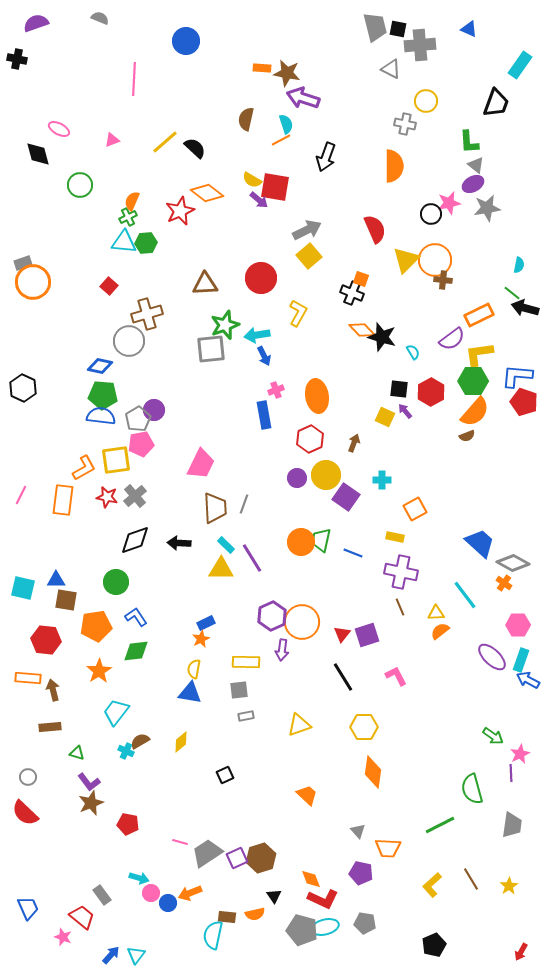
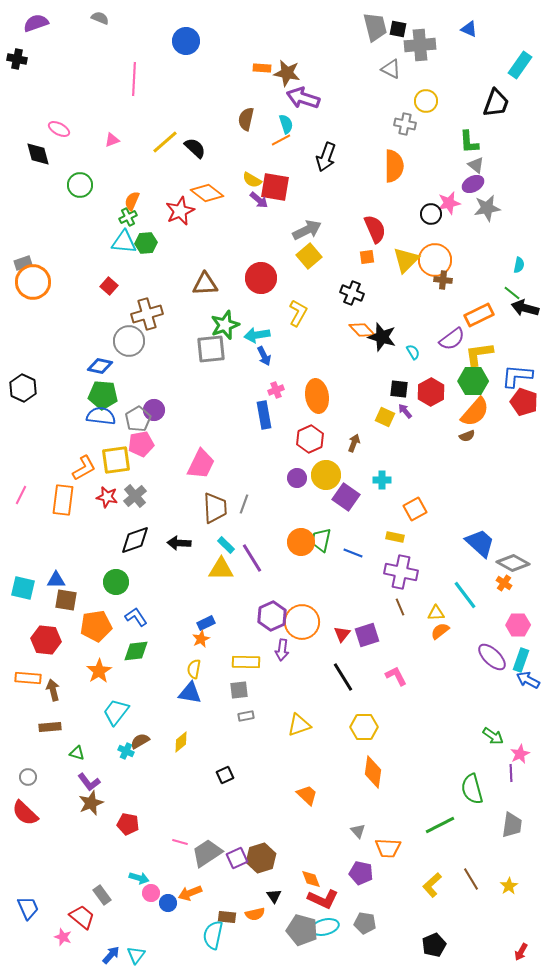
orange square at (361, 279): moved 6 px right, 22 px up; rotated 28 degrees counterclockwise
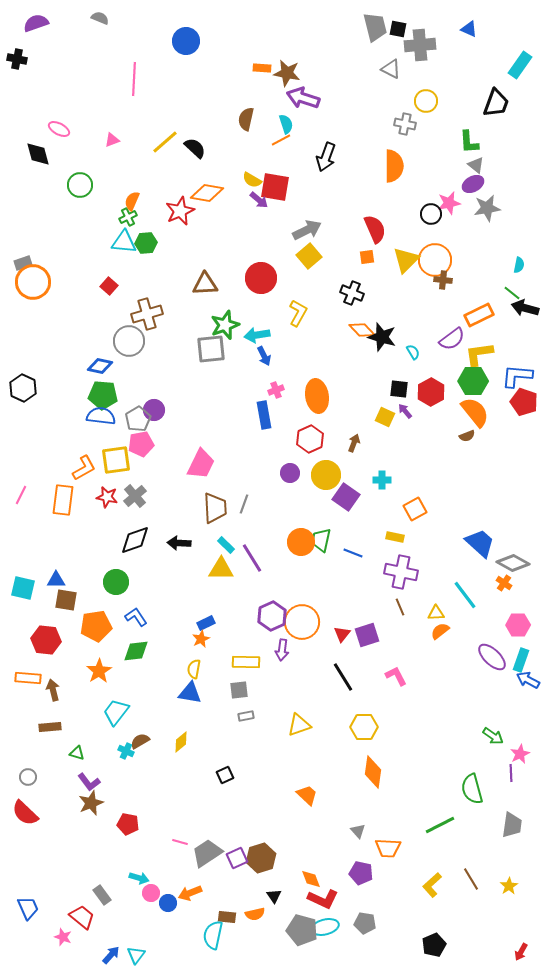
orange diamond at (207, 193): rotated 28 degrees counterclockwise
orange semicircle at (475, 412): rotated 80 degrees counterclockwise
purple circle at (297, 478): moved 7 px left, 5 px up
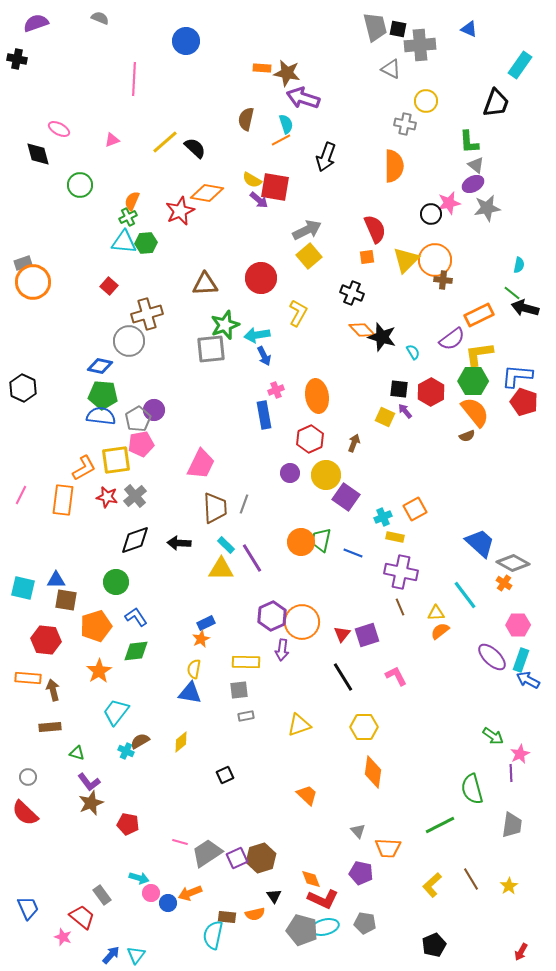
cyan cross at (382, 480): moved 1 px right, 37 px down; rotated 24 degrees counterclockwise
orange pentagon at (96, 626): rotated 8 degrees counterclockwise
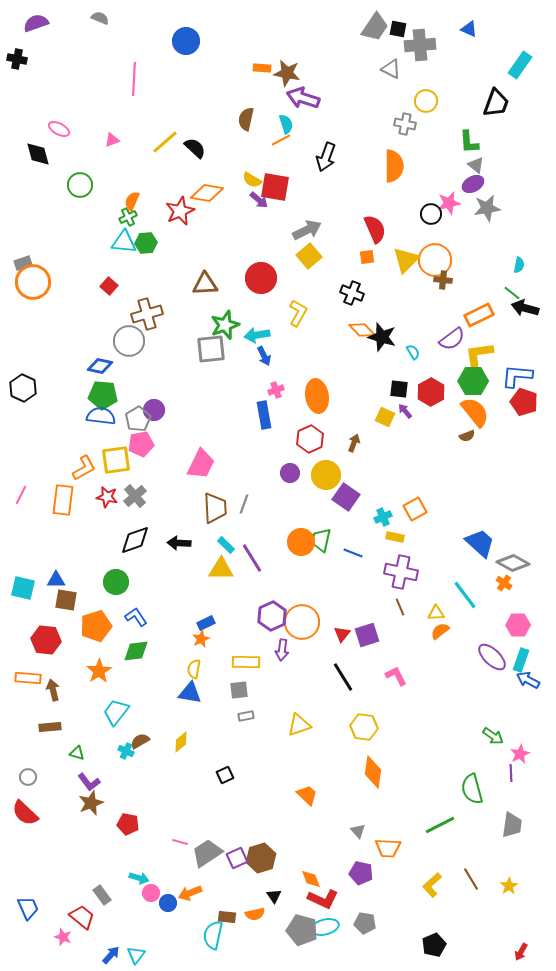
gray trapezoid at (375, 27): rotated 48 degrees clockwise
yellow hexagon at (364, 727): rotated 8 degrees clockwise
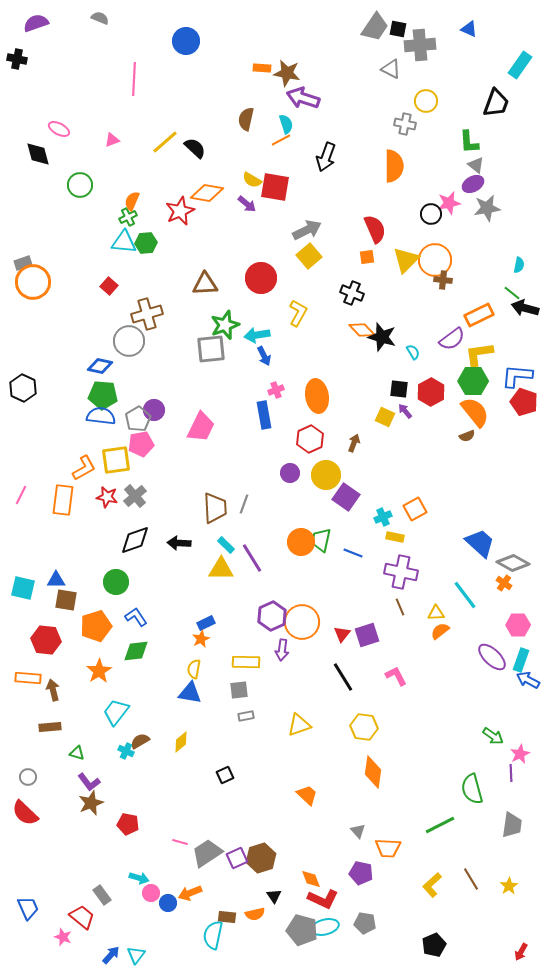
purple arrow at (259, 200): moved 12 px left, 4 px down
pink trapezoid at (201, 464): moved 37 px up
